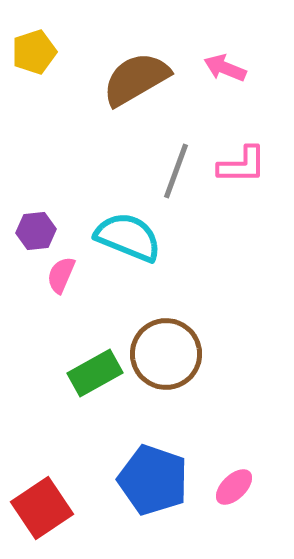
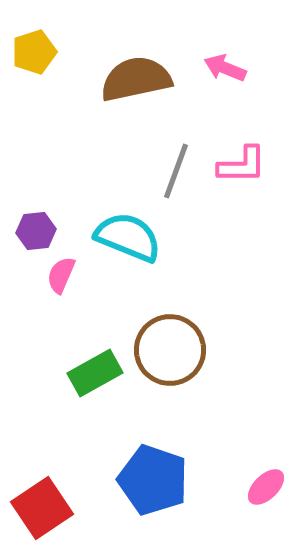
brown semicircle: rotated 18 degrees clockwise
brown circle: moved 4 px right, 4 px up
pink ellipse: moved 32 px right
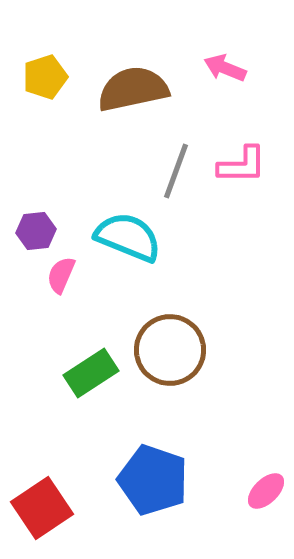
yellow pentagon: moved 11 px right, 25 px down
brown semicircle: moved 3 px left, 10 px down
green rectangle: moved 4 px left; rotated 4 degrees counterclockwise
pink ellipse: moved 4 px down
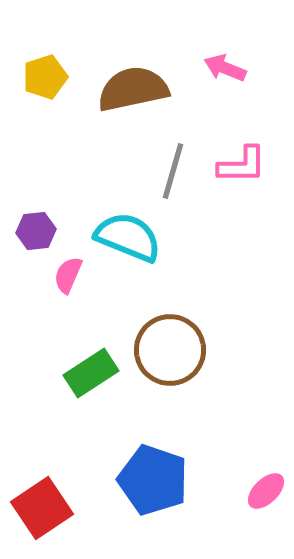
gray line: moved 3 px left; rotated 4 degrees counterclockwise
pink semicircle: moved 7 px right
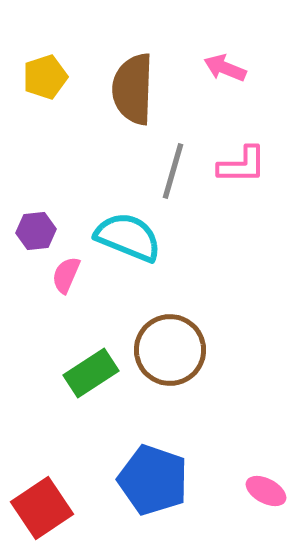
brown semicircle: rotated 76 degrees counterclockwise
pink semicircle: moved 2 px left
pink ellipse: rotated 72 degrees clockwise
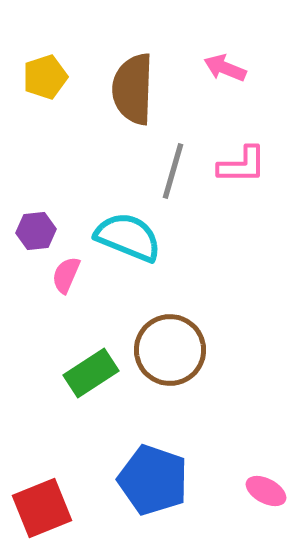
red square: rotated 12 degrees clockwise
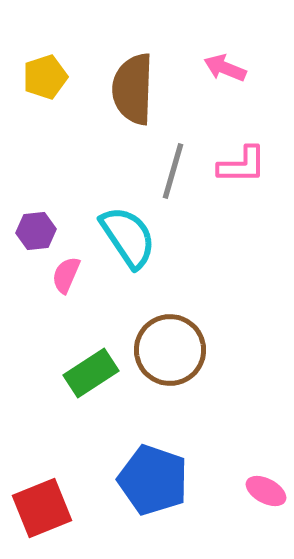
cyan semicircle: rotated 34 degrees clockwise
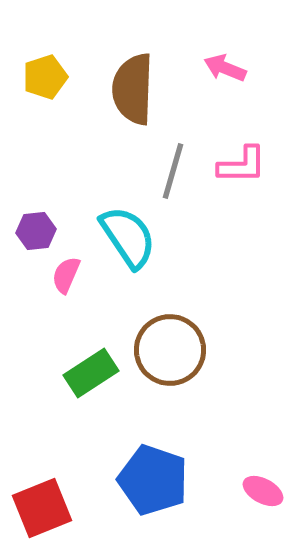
pink ellipse: moved 3 px left
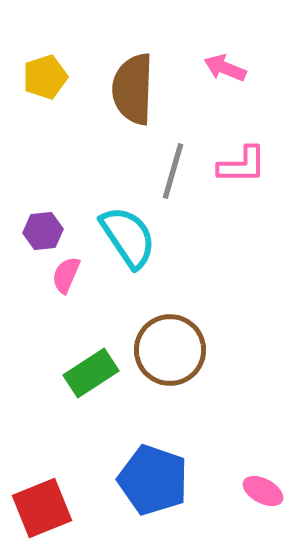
purple hexagon: moved 7 px right
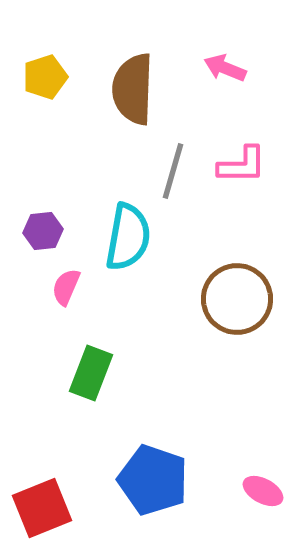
cyan semicircle: rotated 44 degrees clockwise
pink semicircle: moved 12 px down
brown circle: moved 67 px right, 51 px up
green rectangle: rotated 36 degrees counterclockwise
